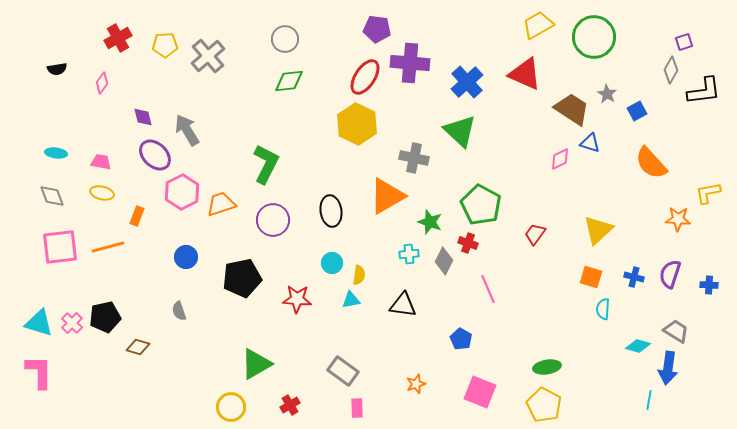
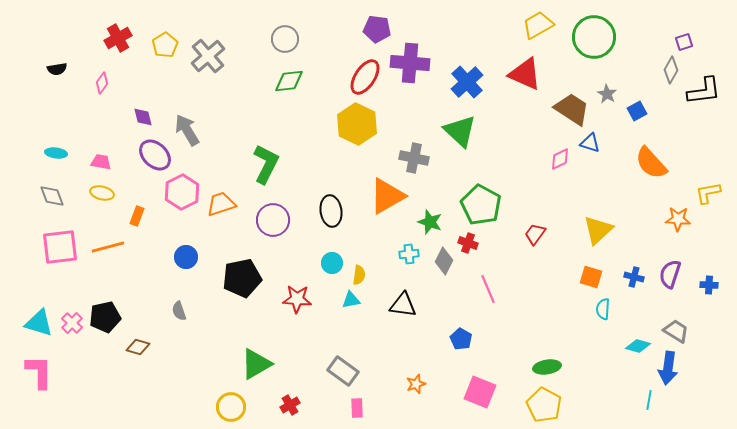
yellow pentagon at (165, 45): rotated 30 degrees counterclockwise
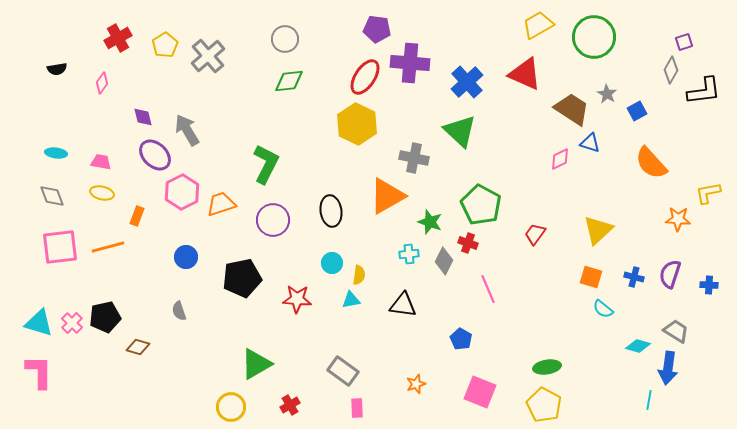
cyan semicircle at (603, 309): rotated 55 degrees counterclockwise
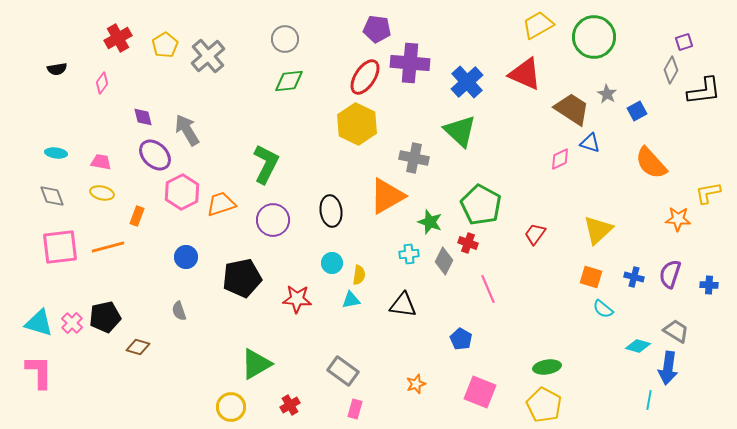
pink rectangle at (357, 408): moved 2 px left, 1 px down; rotated 18 degrees clockwise
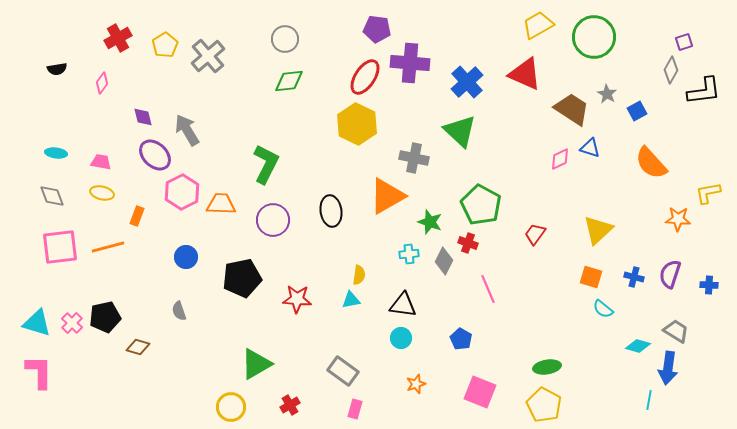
blue triangle at (590, 143): moved 5 px down
orange trapezoid at (221, 204): rotated 20 degrees clockwise
cyan circle at (332, 263): moved 69 px right, 75 px down
cyan triangle at (39, 323): moved 2 px left
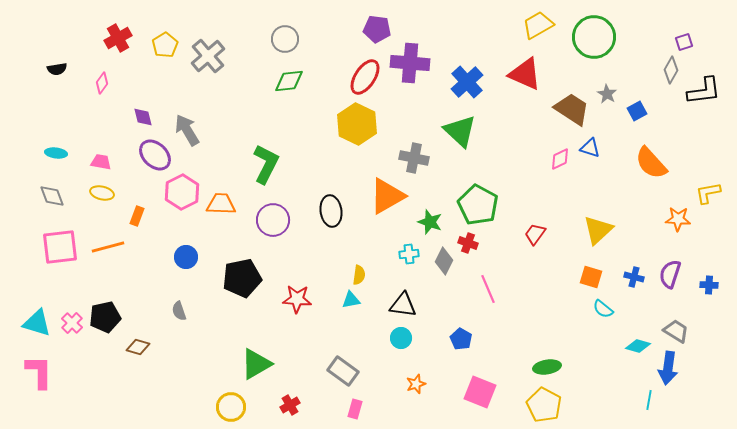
green pentagon at (481, 205): moved 3 px left
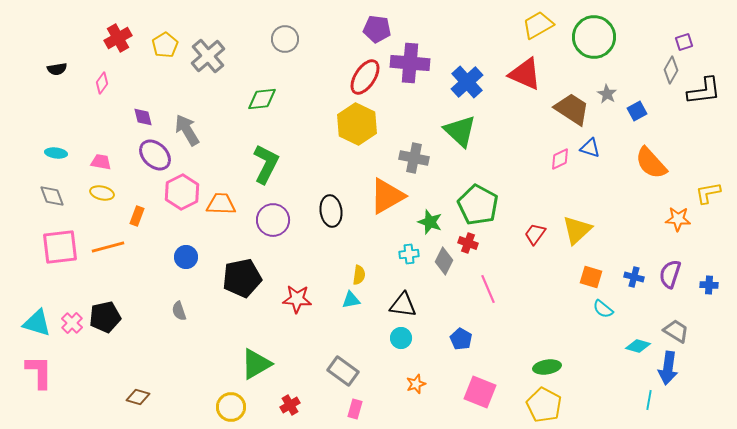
green diamond at (289, 81): moved 27 px left, 18 px down
yellow triangle at (598, 230): moved 21 px left
brown diamond at (138, 347): moved 50 px down
